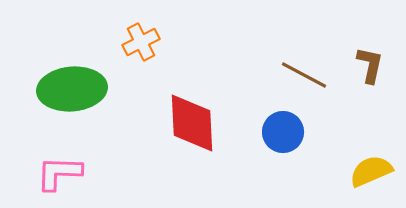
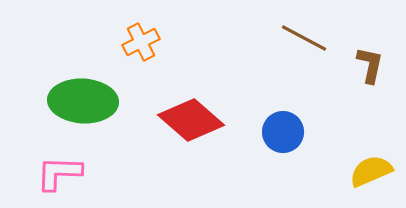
brown line: moved 37 px up
green ellipse: moved 11 px right, 12 px down; rotated 8 degrees clockwise
red diamond: moved 1 px left, 3 px up; rotated 46 degrees counterclockwise
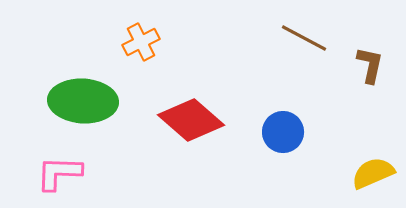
yellow semicircle: moved 2 px right, 2 px down
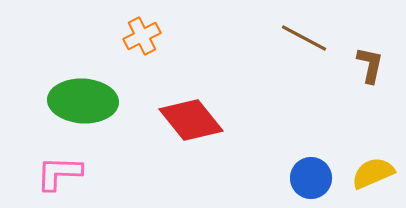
orange cross: moved 1 px right, 6 px up
red diamond: rotated 10 degrees clockwise
blue circle: moved 28 px right, 46 px down
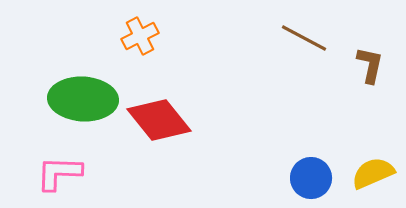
orange cross: moved 2 px left
green ellipse: moved 2 px up
red diamond: moved 32 px left
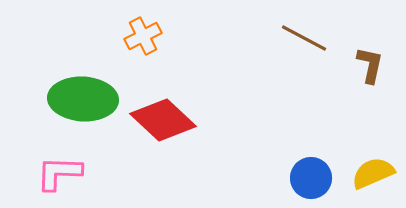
orange cross: moved 3 px right
red diamond: moved 4 px right; rotated 8 degrees counterclockwise
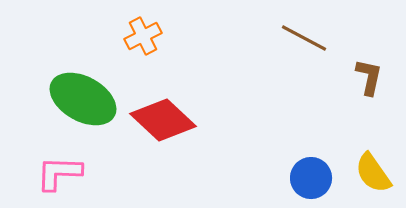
brown L-shape: moved 1 px left, 12 px down
green ellipse: rotated 26 degrees clockwise
yellow semicircle: rotated 102 degrees counterclockwise
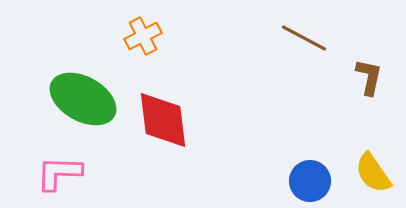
red diamond: rotated 40 degrees clockwise
blue circle: moved 1 px left, 3 px down
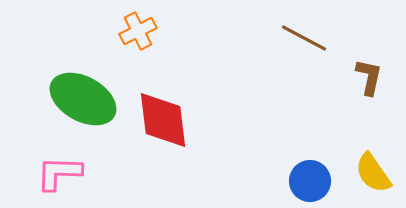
orange cross: moved 5 px left, 5 px up
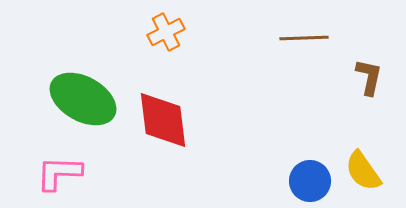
orange cross: moved 28 px right, 1 px down
brown line: rotated 30 degrees counterclockwise
yellow semicircle: moved 10 px left, 2 px up
